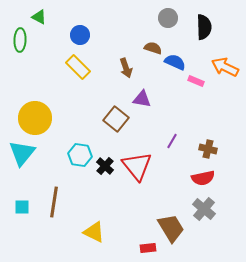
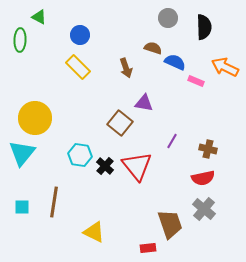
purple triangle: moved 2 px right, 4 px down
brown square: moved 4 px right, 4 px down
brown trapezoid: moved 1 px left, 4 px up; rotated 12 degrees clockwise
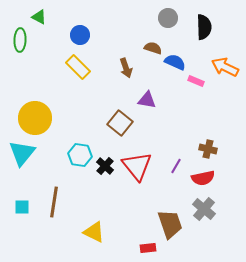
purple triangle: moved 3 px right, 3 px up
purple line: moved 4 px right, 25 px down
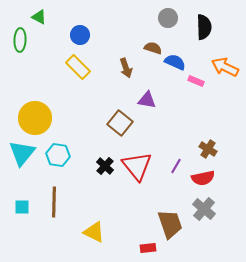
brown cross: rotated 18 degrees clockwise
cyan hexagon: moved 22 px left
brown line: rotated 8 degrees counterclockwise
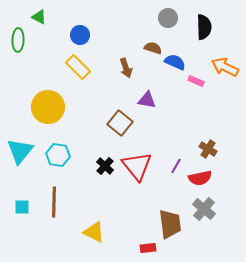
green ellipse: moved 2 px left
yellow circle: moved 13 px right, 11 px up
cyan triangle: moved 2 px left, 2 px up
red semicircle: moved 3 px left
brown trapezoid: rotated 12 degrees clockwise
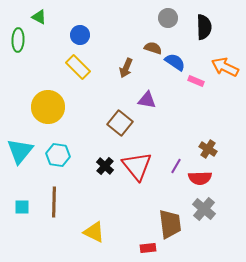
blue semicircle: rotated 10 degrees clockwise
brown arrow: rotated 42 degrees clockwise
red semicircle: rotated 10 degrees clockwise
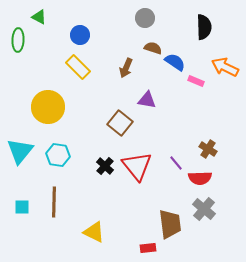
gray circle: moved 23 px left
purple line: moved 3 px up; rotated 70 degrees counterclockwise
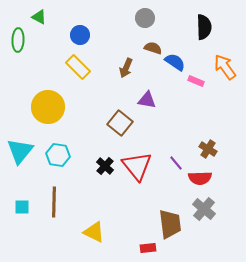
orange arrow: rotated 28 degrees clockwise
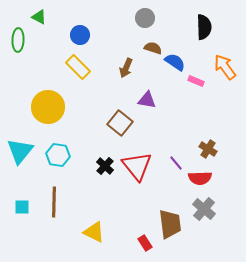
red rectangle: moved 3 px left, 5 px up; rotated 63 degrees clockwise
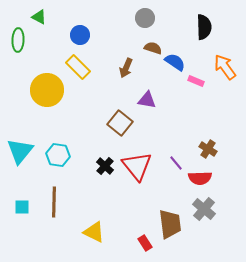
yellow circle: moved 1 px left, 17 px up
